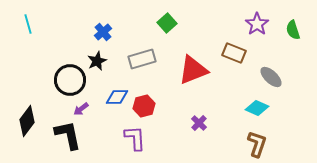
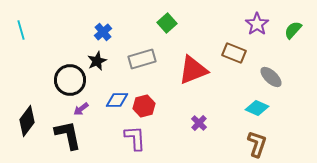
cyan line: moved 7 px left, 6 px down
green semicircle: rotated 60 degrees clockwise
blue diamond: moved 3 px down
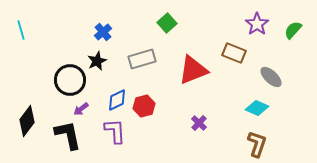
blue diamond: rotated 25 degrees counterclockwise
purple L-shape: moved 20 px left, 7 px up
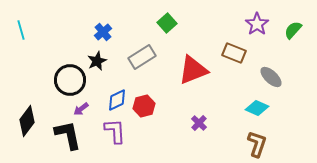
gray rectangle: moved 2 px up; rotated 16 degrees counterclockwise
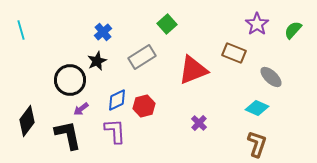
green square: moved 1 px down
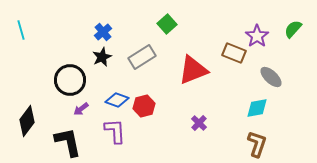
purple star: moved 12 px down
green semicircle: moved 1 px up
black star: moved 5 px right, 4 px up
blue diamond: rotated 45 degrees clockwise
cyan diamond: rotated 35 degrees counterclockwise
black L-shape: moved 7 px down
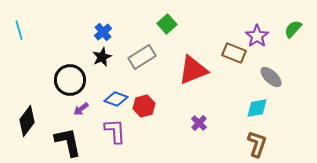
cyan line: moved 2 px left
blue diamond: moved 1 px left, 1 px up
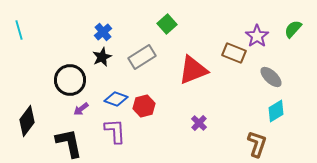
cyan diamond: moved 19 px right, 3 px down; rotated 20 degrees counterclockwise
black L-shape: moved 1 px right, 1 px down
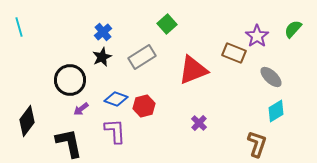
cyan line: moved 3 px up
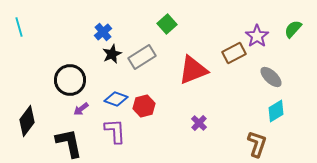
brown rectangle: rotated 50 degrees counterclockwise
black star: moved 10 px right, 3 px up
